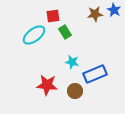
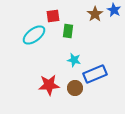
brown star: rotated 28 degrees counterclockwise
green rectangle: moved 3 px right, 1 px up; rotated 40 degrees clockwise
cyan star: moved 2 px right, 2 px up
red star: moved 2 px right; rotated 10 degrees counterclockwise
brown circle: moved 3 px up
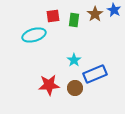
green rectangle: moved 6 px right, 11 px up
cyan ellipse: rotated 20 degrees clockwise
cyan star: rotated 24 degrees clockwise
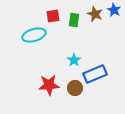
brown star: rotated 14 degrees counterclockwise
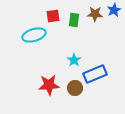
blue star: rotated 16 degrees clockwise
brown star: rotated 21 degrees counterclockwise
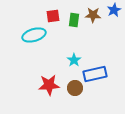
brown star: moved 2 px left, 1 px down
blue rectangle: rotated 10 degrees clockwise
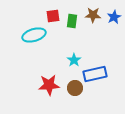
blue star: moved 7 px down
green rectangle: moved 2 px left, 1 px down
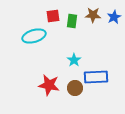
cyan ellipse: moved 1 px down
blue rectangle: moved 1 px right, 3 px down; rotated 10 degrees clockwise
red star: rotated 15 degrees clockwise
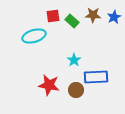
green rectangle: rotated 56 degrees counterclockwise
brown circle: moved 1 px right, 2 px down
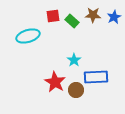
cyan ellipse: moved 6 px left
red star: moved 6 px right, 3 px up; rotated 20 degrees clockwise
